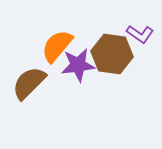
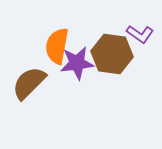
orange semicircle: rotated 30 degrees counterclockwise
purple star: moved 1 px left, 2 px up
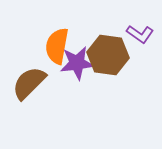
brown hexagon: moved 4 px left, 1 px down
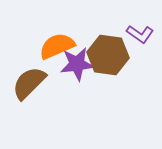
orange semicircle: rotated 57 degrees clockwise
purple star: moved 1 px down
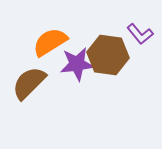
purple L-shape: rotated 16 degrees clockwise
orange semicircle: moved 7 px left, 4 px up; rotated 9 degrees counterclockwise
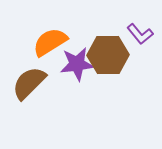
brown hexagon: rotated 9 degrees counterclockwise
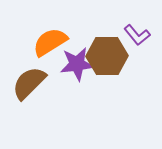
purple L-shape: moved 3 px left, 1 px down
brown hexagon: moved 1 px left, 1 px down
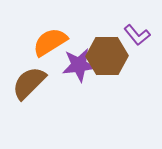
purple star: moved 2 px right, 1 px down
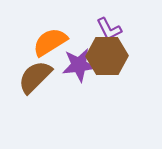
purple L-shape: moved 28 px left, 6 px up; rotated 12 degrees clockwise
brown semicircle: moved 6 px right, 6 px up
